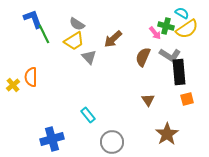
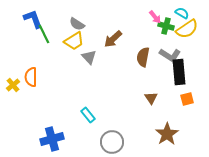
pink arrow: moved 16 px up
brown semicircle: rotated 12 degrees counterclockwise
brown triangle: moved 3 px right, 2 px up
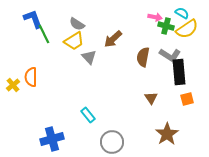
pink arrow: rotated 40 degrees counterclockwise
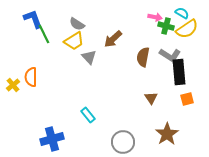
gray circle: moved 11 px right
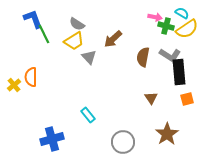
yellow cross: moved 1 px right
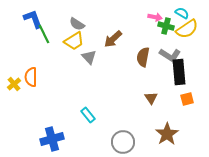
yellow cross: moved 1 px up
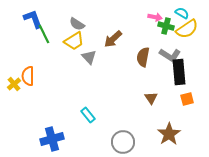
orange semicircle: moved 3 px left, 1 px up
brown star: moved 2 px right
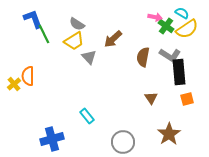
green cross: rotated 21 degrees clockwise
cyan rectangle: moved 1 px left, 1 px down
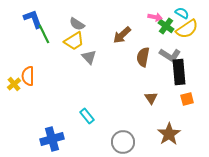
brown arrow: moved 9 px right, 4 px up
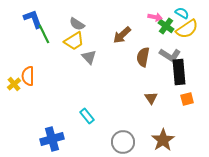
brown star: moved 6 px left, 6 px down
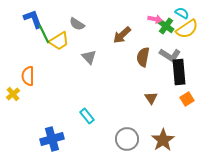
pink arrow: moved 2 px down
yellow trapezoid: moved 15 px left
yellow cross: moved 1 px left, 10 px down
orange square: rotated 16 degrees counterclockwise
gray circle: moved 4 px right, 3 px up
